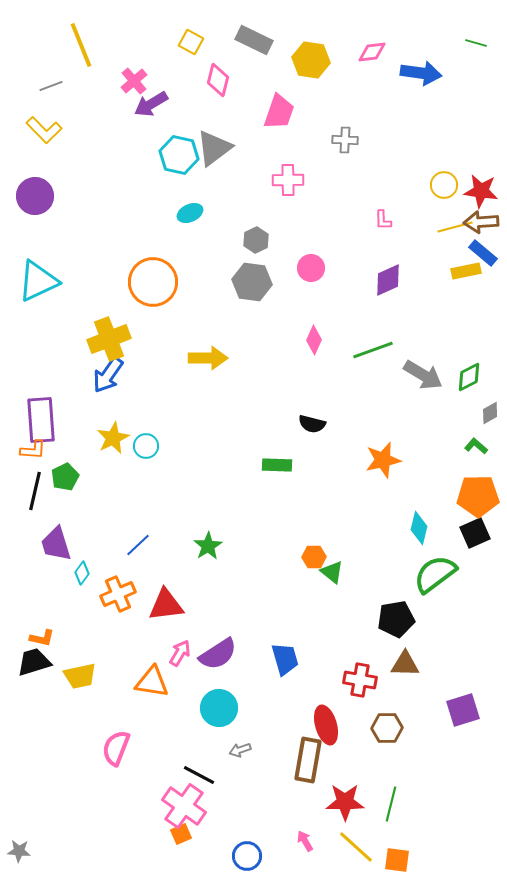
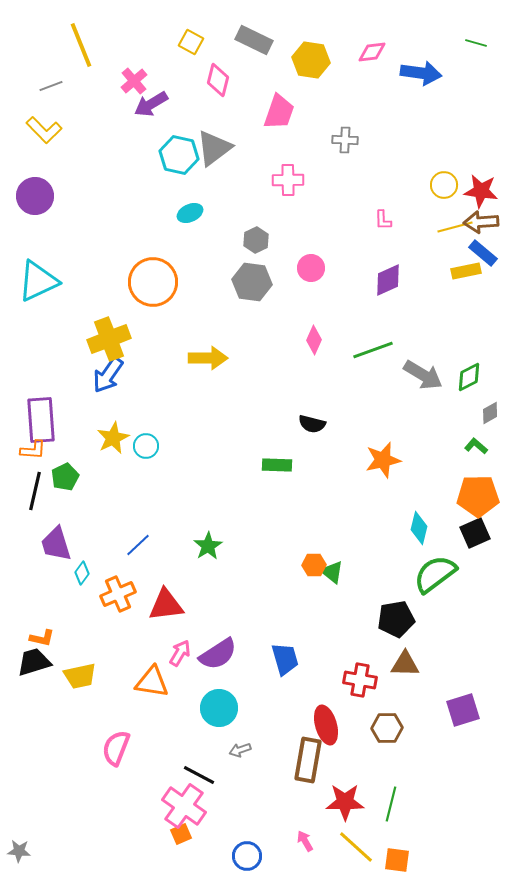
orange hexagon at (314, 557): moved 8 px down
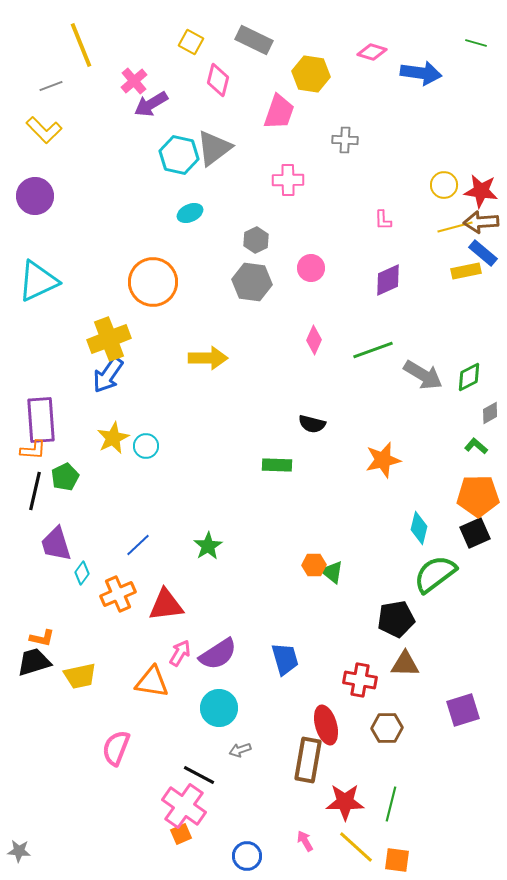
pink diamond at (372, 52): rotated 24 degrees clockwise
yellow hexagon at (311, 60): moved 14 px down
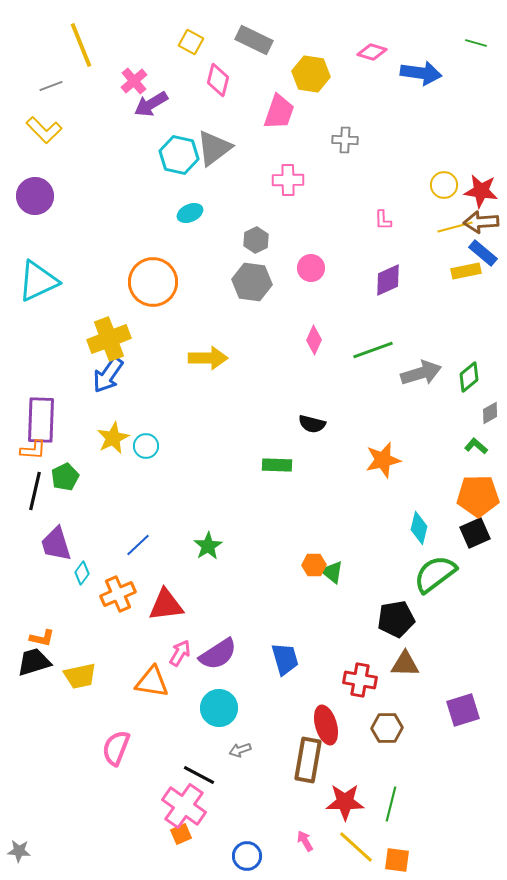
gray arrow at (423, 375): moved 2 px left, 2 px up; rotated 48 degrees counterclockwise
green diamond at (469, 377): rotated 12 degrees counterclockwise
purple rectangle at (41, 420): rotated 6 degrees clockwise
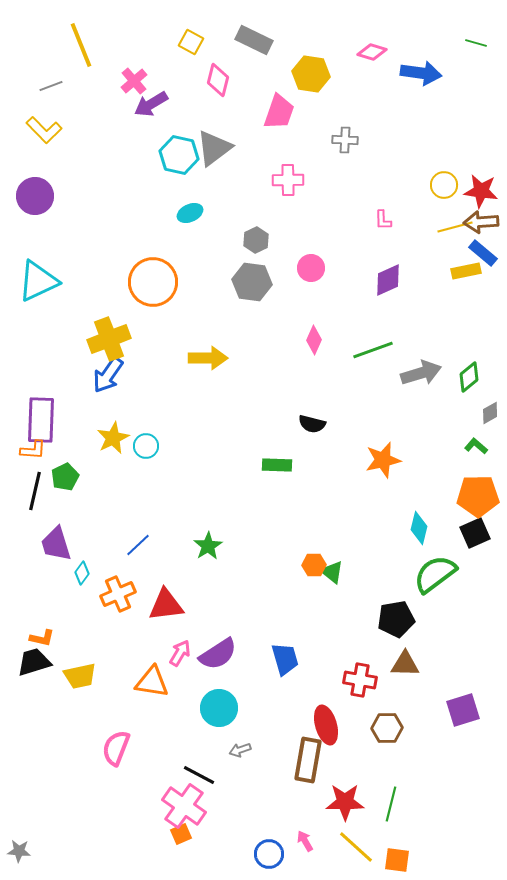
blue circle at (247, 856): moved 22 px right, 2 px up
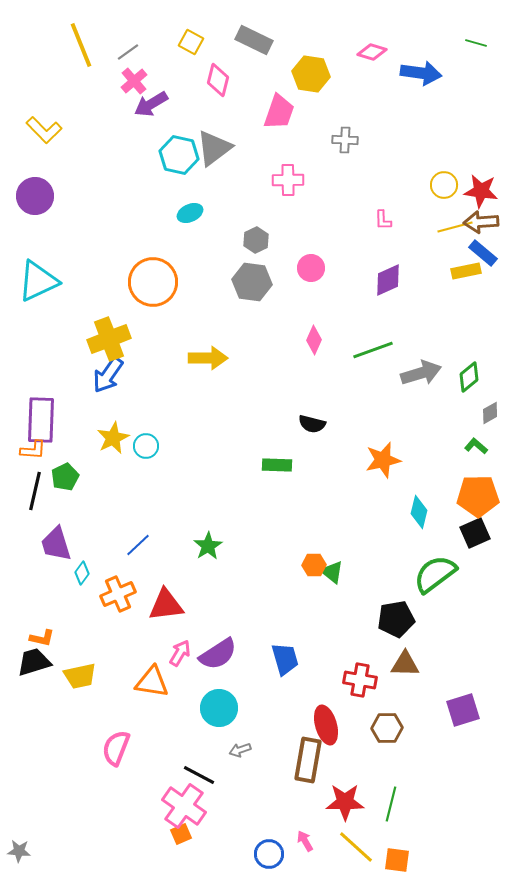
gray line at (51, 86): moved 77 px right, 34 px up; rotated 15 degrees counterclockwise
cyan diamond at (419, 528): moved 16 px up
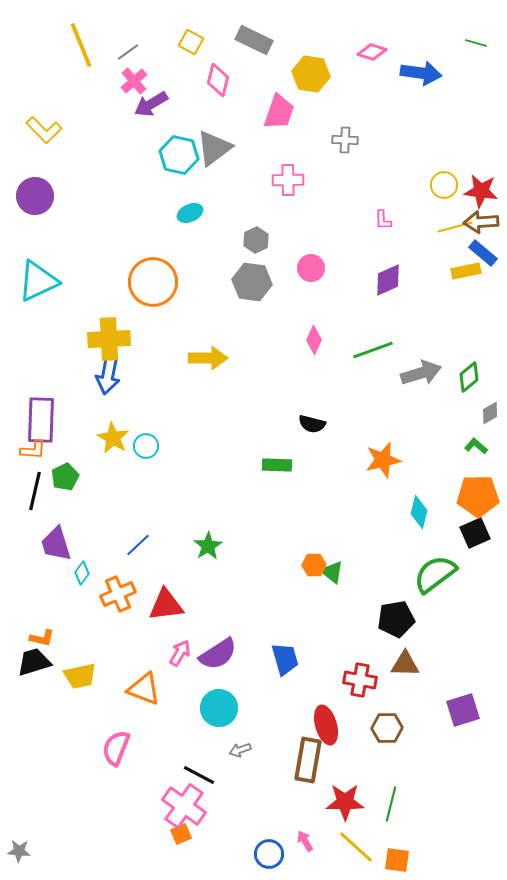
yellow cross at (109, 339): rotated 18 degrees clockwise
blue arrow at (108, 375): rotated 24 degrees counterclockwise
yellow star at (113, 438): rotated 16 degrees counterclockwise
orange triangle at (152, 682): moved 8 px left, 7 px down; rotated 12 degrees clockwise
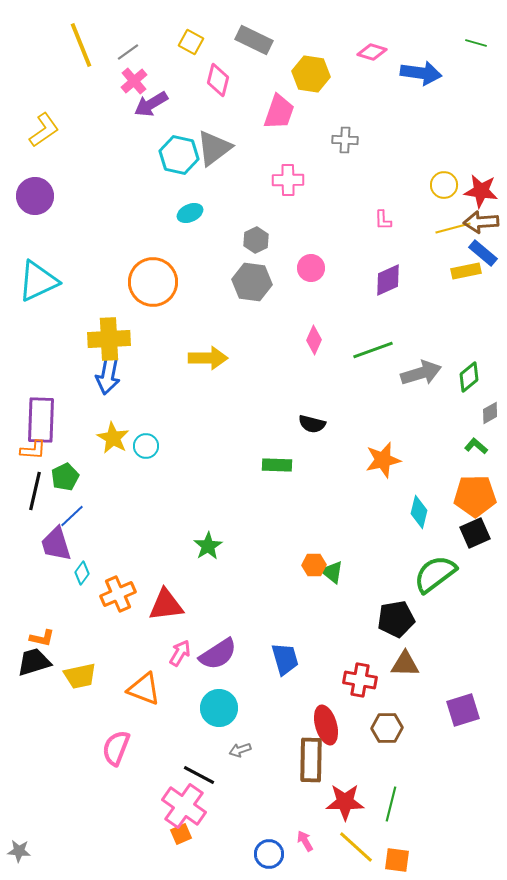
yellow L-shape at (44, 130): rotated 81 degrees counterclockwise
yellow line at (455, 227): moved 2 px left, 1 px down
orange pentagon at (478, 496): moved 3 px left
blue line at (138, 545): moved 66 px left, 29 px up
brown rectangle at (308, 760): moved 3 px right; rotated 9 degrees counterclockwise
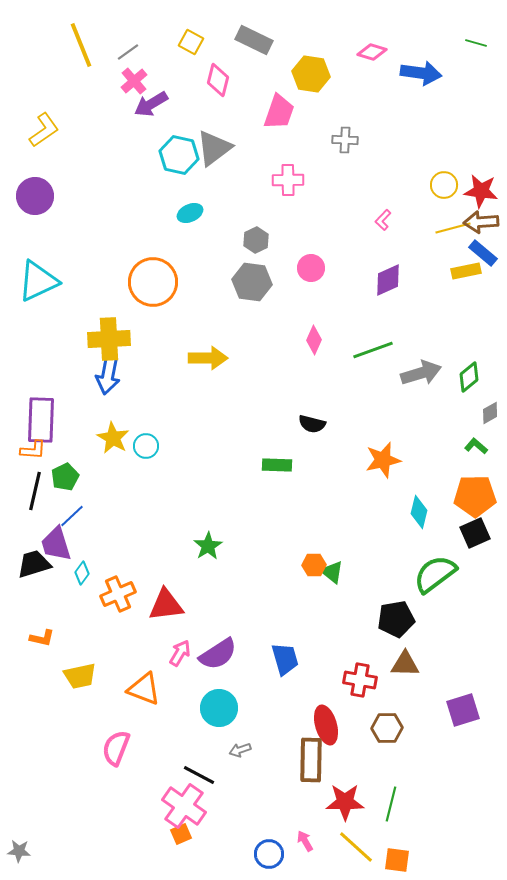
pink L-shape at (383, 220): rotated 45 degrees clockwise
black trapezoid at (34, 662): moved 98 px up
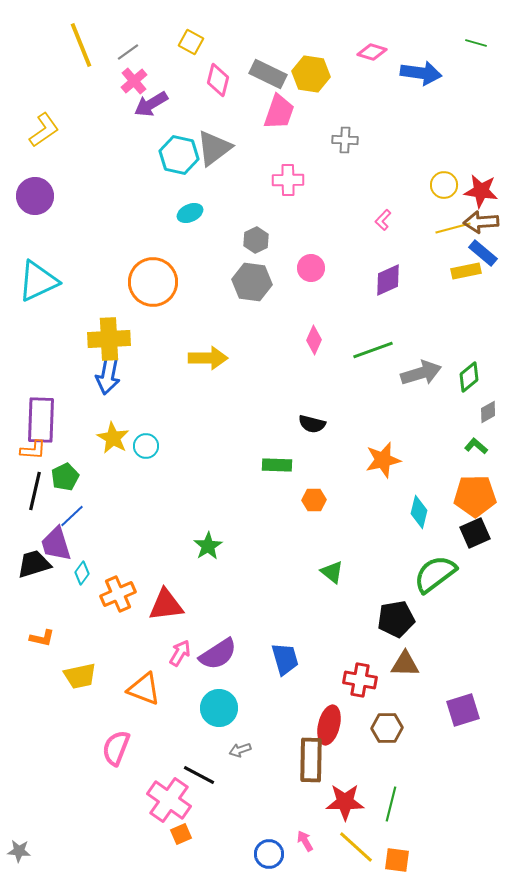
gray rectangle at (254, 40): moved 14 px right, 34 px down
gray diamond at (490, 413): moved 2 px left, 1 px up
orange hexagon at (314, 565): moved 65 px up
red ellipse at (326, 725): moved 3 px right; rotated 30 degrees clockwise
pink cross at (184, 806): moved 15 px left, 6 px up
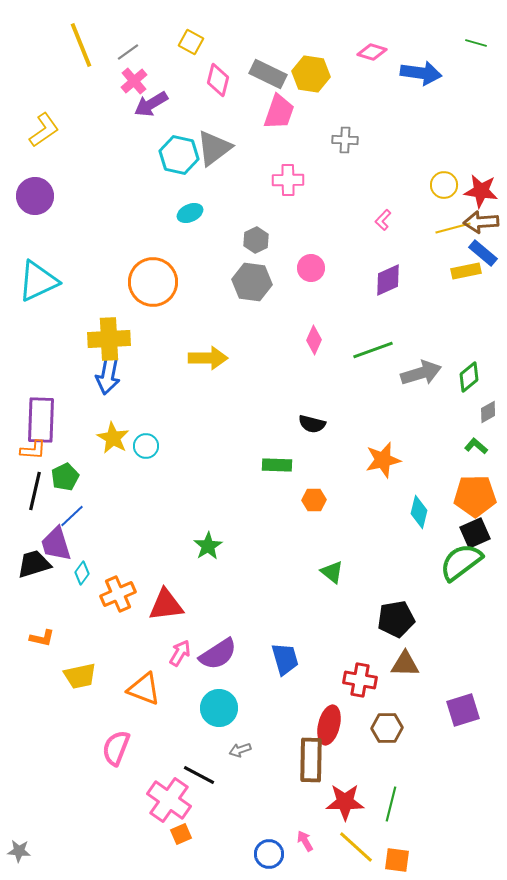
green semicircle at (435, 574): moved 26 px right, 12 px up
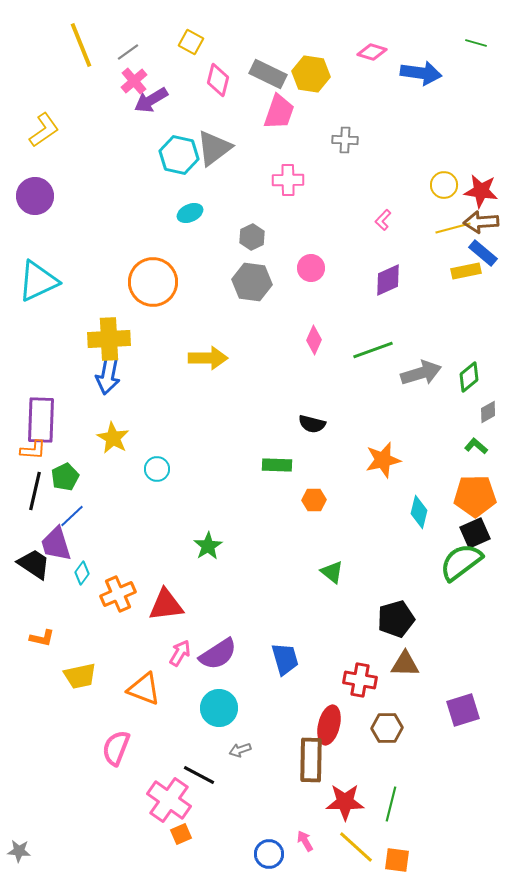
purple arrow at (151, 104): moved 4 px up
gray hexagon at (256, 240): moved 4 px left, 3 px up
cyan circle at (146, 446): moved 11 px right, 23 px down
black trapezoid at (34, 564): rotated 51 degrees clockwise
black pentagon at (396, 619): rotated 6 degrees counterclockwise
